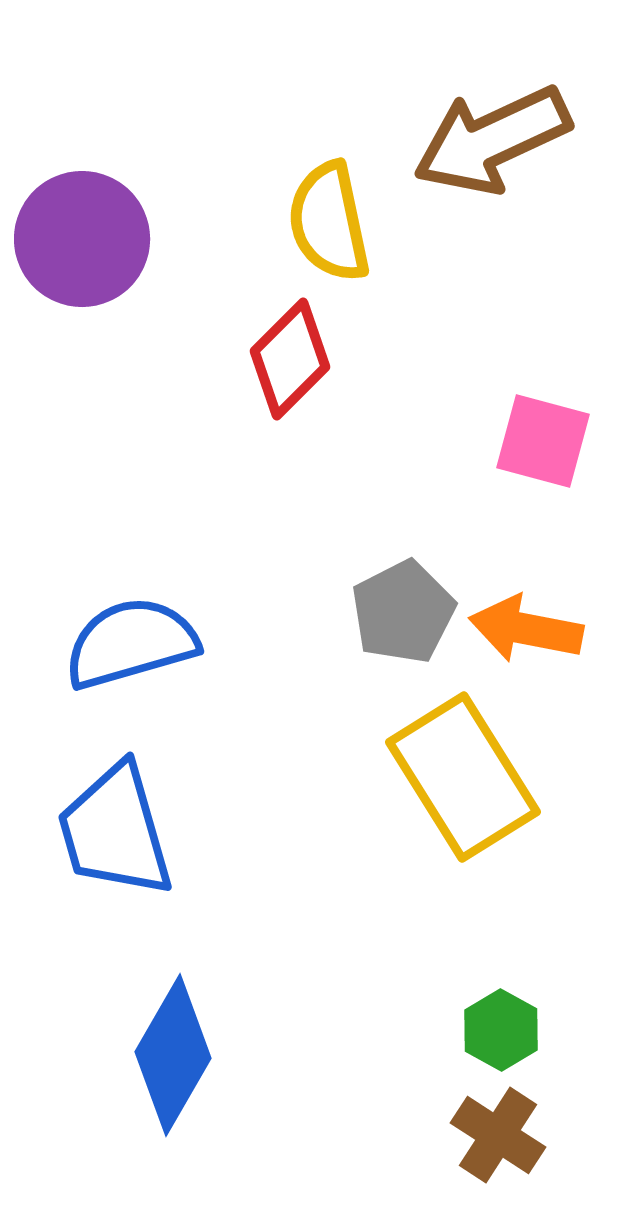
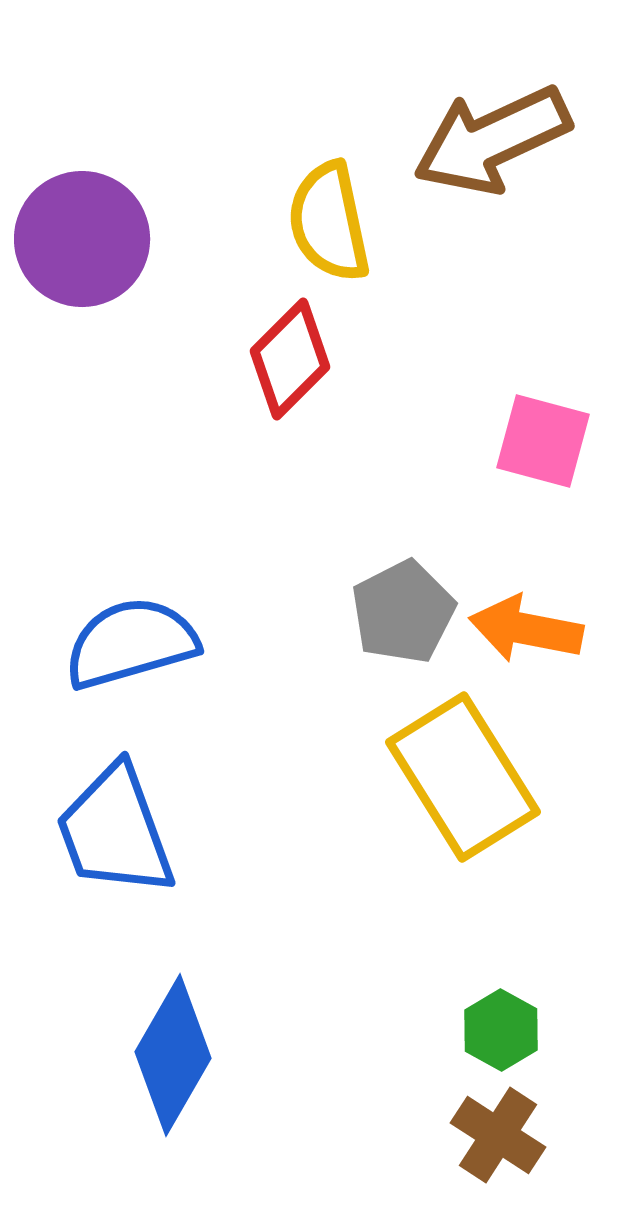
blue trapezoid: rotated 4 degrees counterclockwise
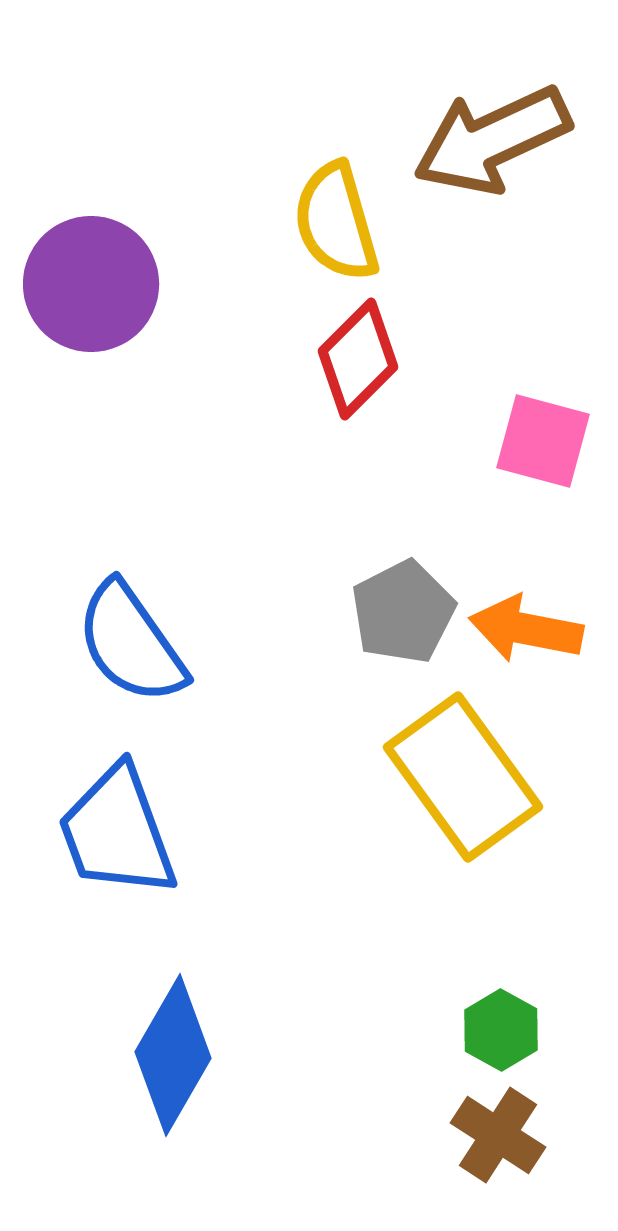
yellow semicircle: moved 7 px right; rotated 4 degrees counterclockwise
purple circle: moved 9 px right, 45 px down
red diamond: moved 68 px right
blue semicircle: rotated 109 degrees counterclockwise
yellow rectangle: rotated 4 degrees counterclockwise
blue trapezoid: moved 2 px right, 1 px down
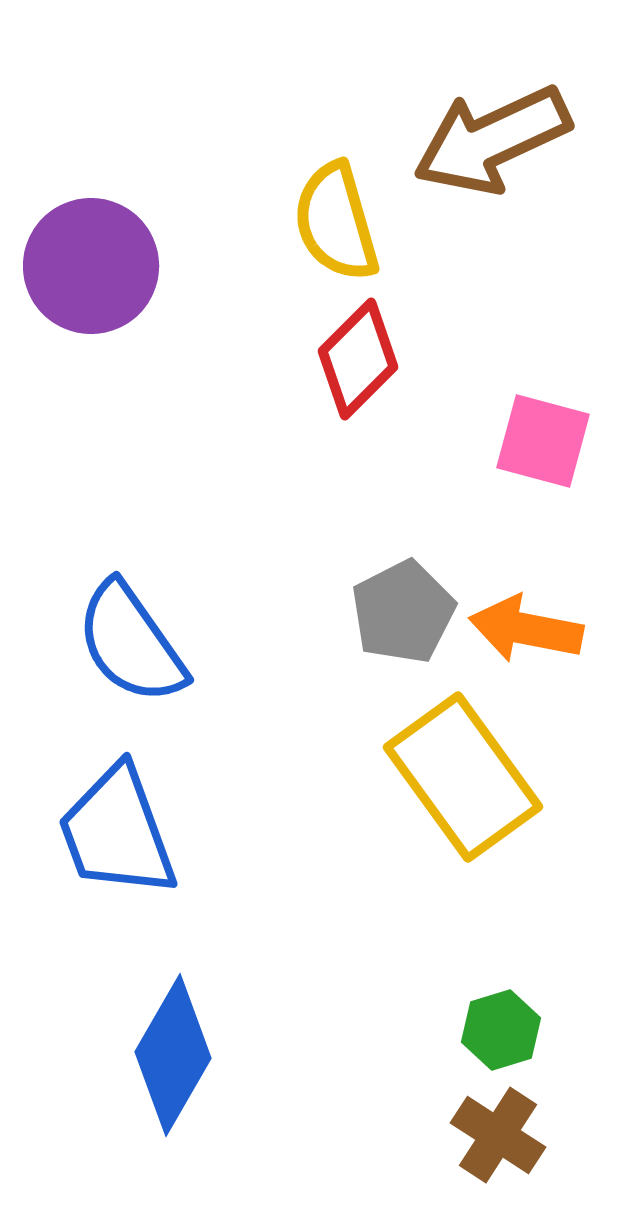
purple circle: moved 18 px up
green hexagon: rotated 14 degrees clockwise
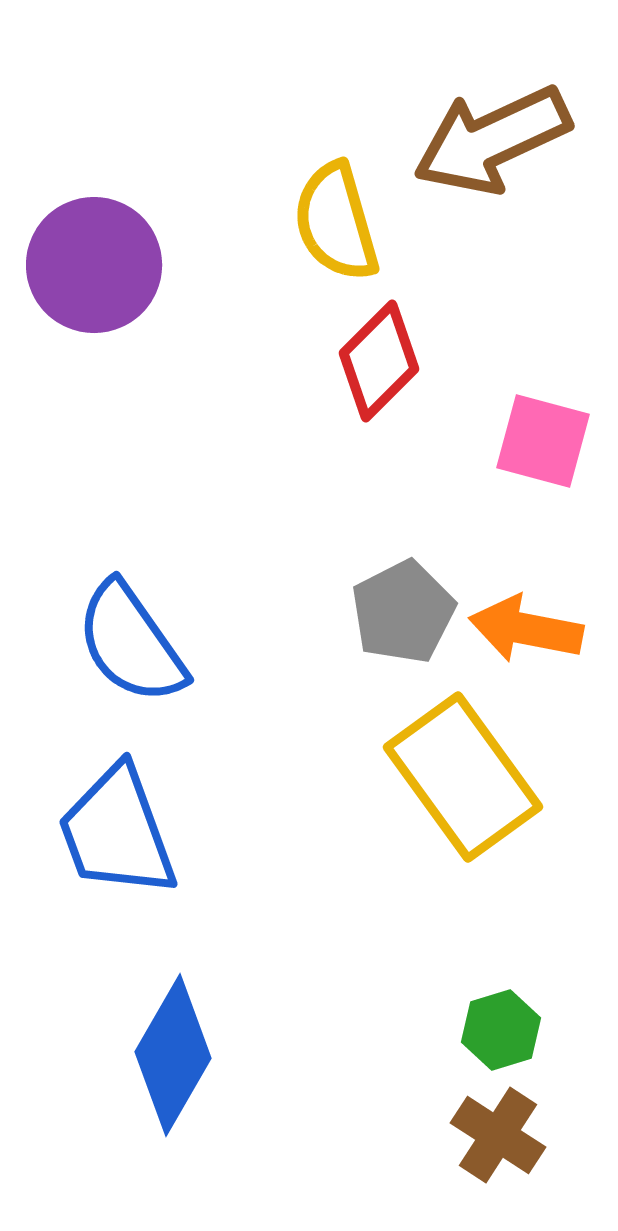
purple circle: moved 3 px right, 1 px up
red diamond: moved 21 px right, 2 px down
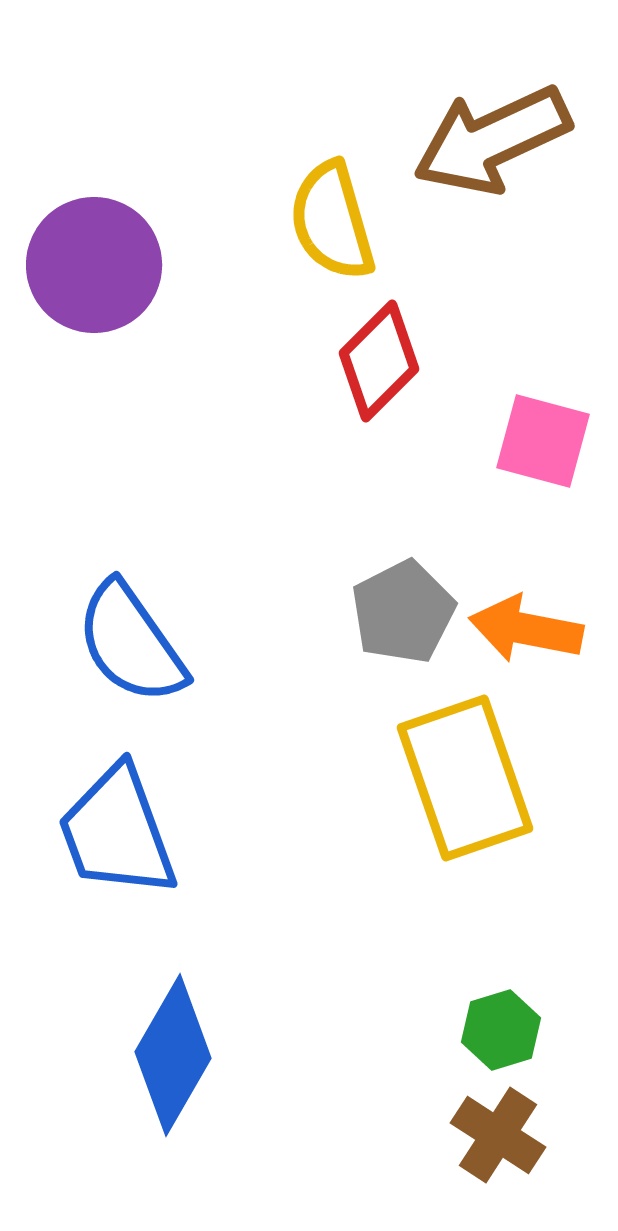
yellow semicircle: moved 4 px left, 1 px up
yellow rectangle: moved 2 px right, 1 px down; rotated 17 degrees clockwise
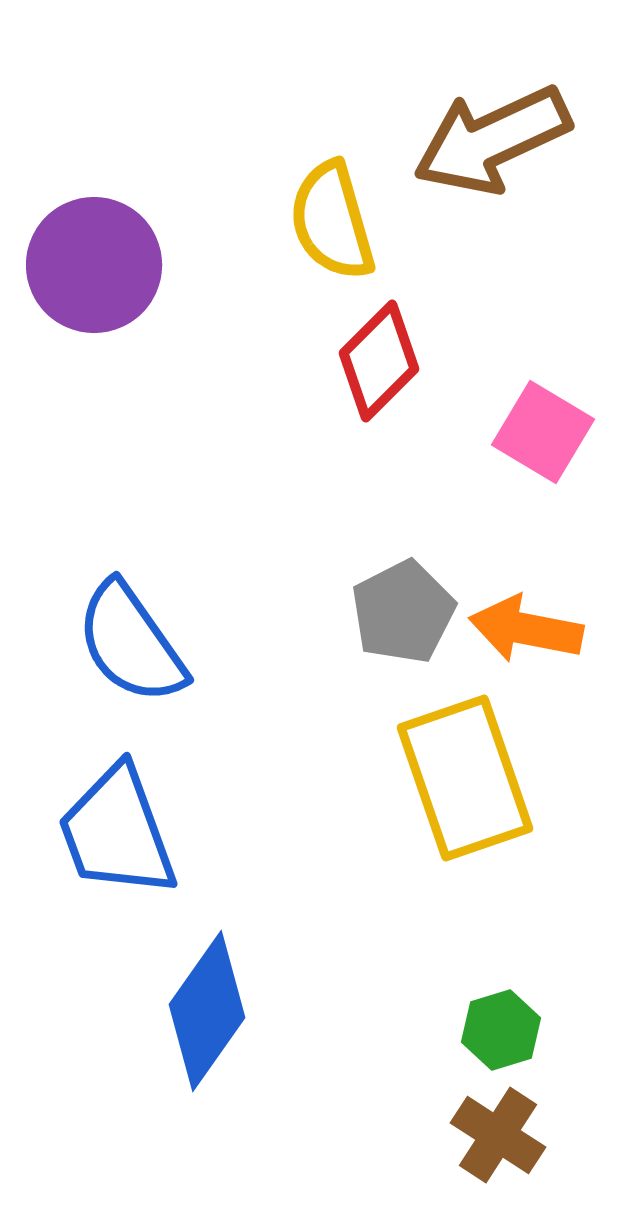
pink square: moved 9 px up; rotated 16 degrees clockwise
blue diamond: moved 34 px right, 44 px up; rotated 5 degrees clockwise
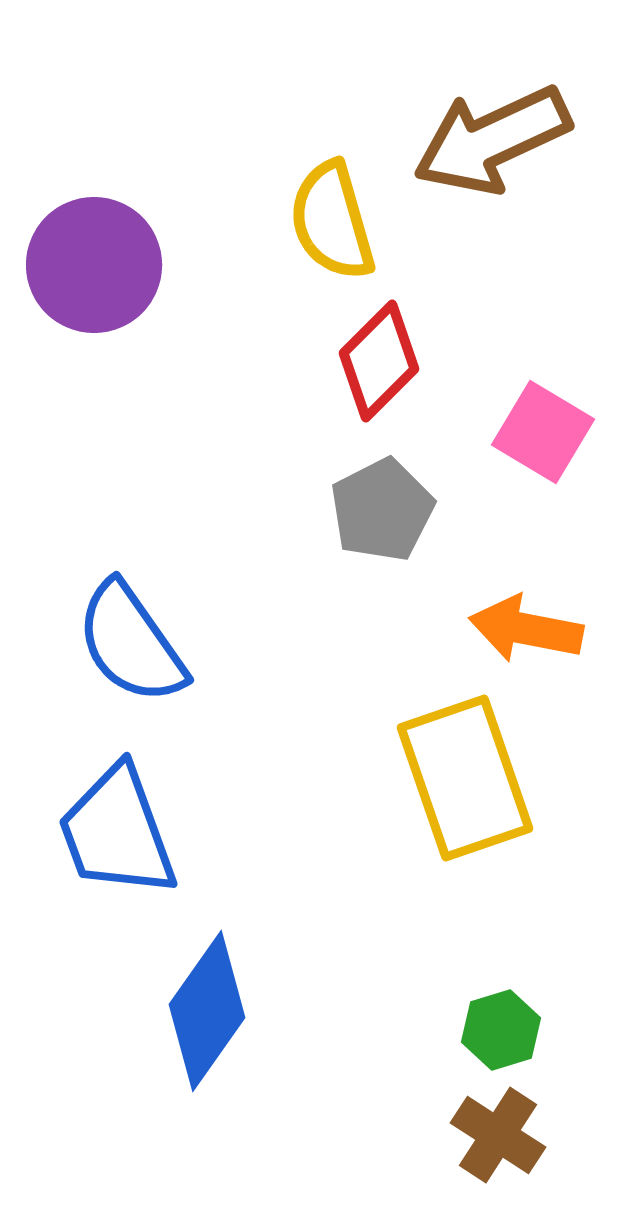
gray pentagon: moved 21 px left, 102 px up
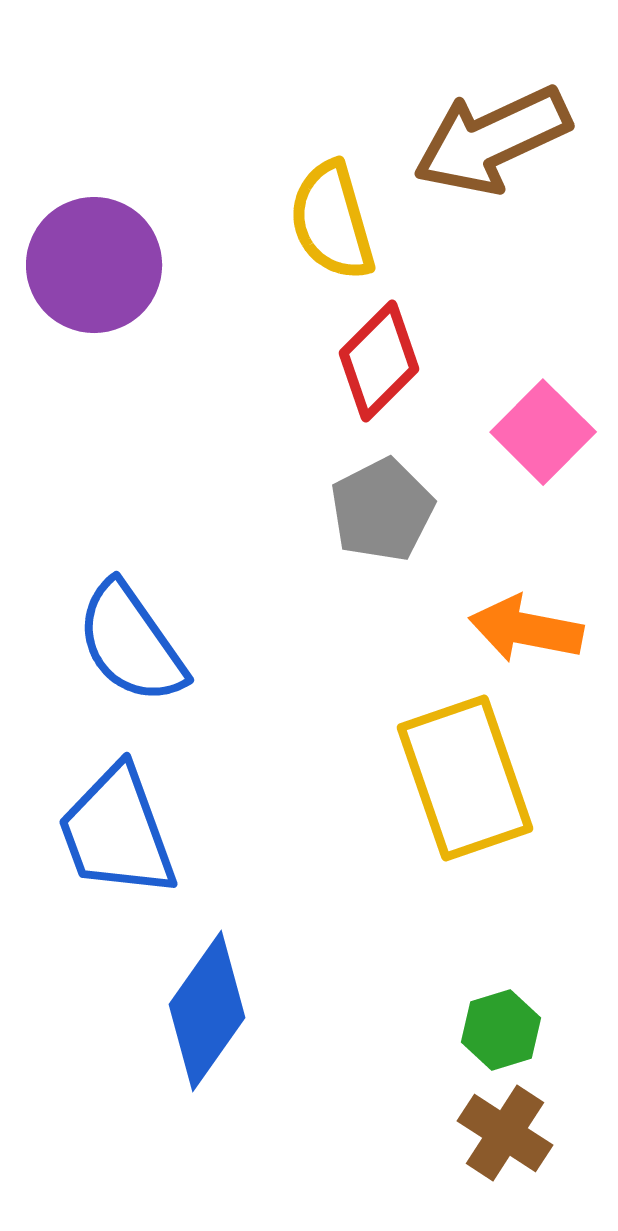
pink square: rotated 14 degrees clockwise
brown cross: moved 7 px right, 2 px up
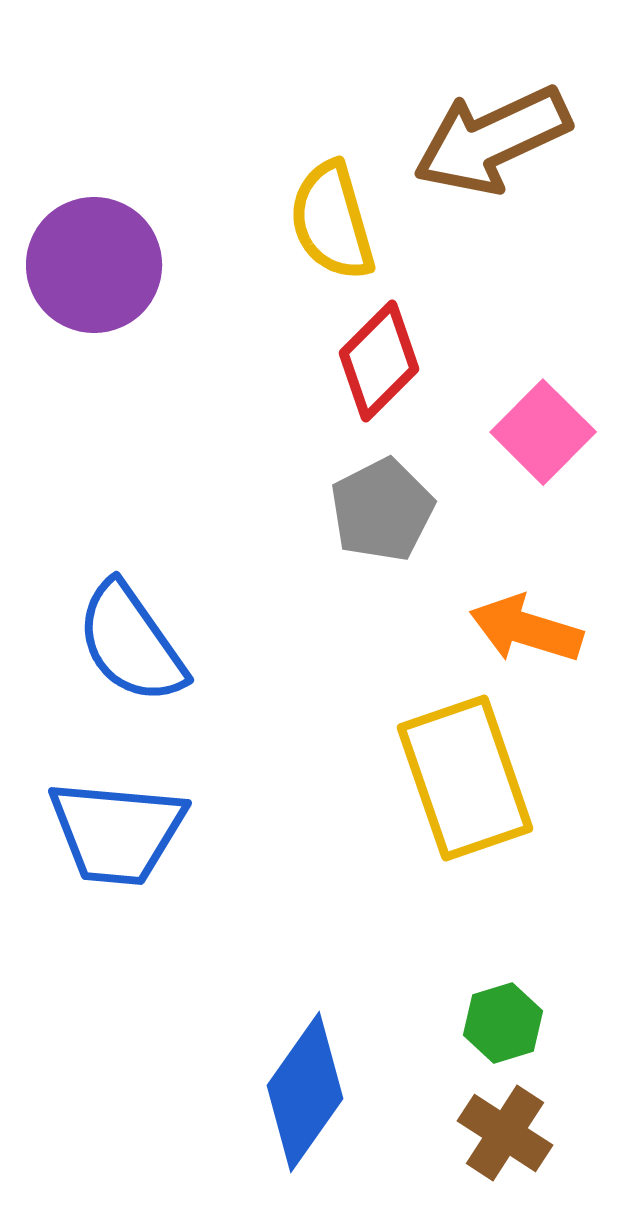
orange arrow: rotated 6 degrees clockwise
blue trapezoid: rotated 65 degrees counterclockwise
blue diamond: moved 98 px right, 81 px down
green hexagon: moved 2 px right, 7 px up
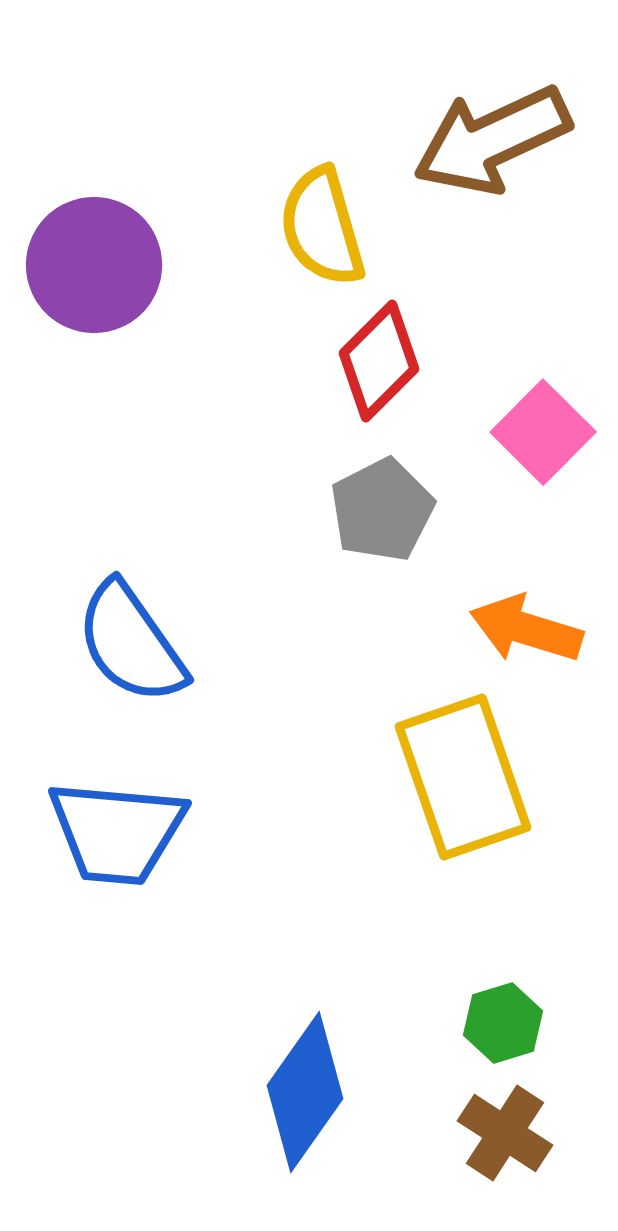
yellow semicircle: moved 10 px left, 6 px down
yellow rectangle: moved 2 px left, 1 px up
